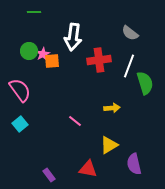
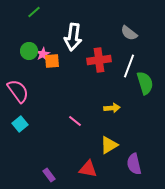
green line: rotated 40 degrees counterclockwise
gray semicircle: moved 1 px left
pink semicircle: moved 2 px left, 1 px down
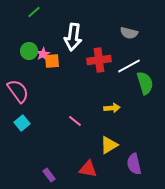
gray semicircle: rotated 24 degrees counterclockwise
white line: rotated 40 degrees clockwise
cyan square: moved 2 px right, 1 px up
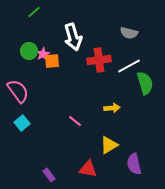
white arrow: rotated 24 degrees counterclockwise
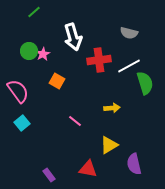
orange square: moved 5 px right, 20 px down; rotated 35 degrees clockwise
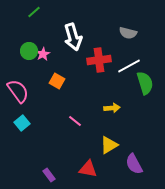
gray semicircle: moved 1 px left
purple semicircle: rotated 15 degrees counterclockwise
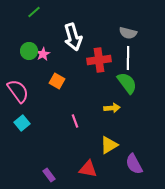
white line: moved 1 px left, 8 px up; rotated 60 degrees counterclockwise
green semicircle: moved 18 px left; rotated 20 degrees counterclockwise
pink line: rotated 32 degrees clockwise
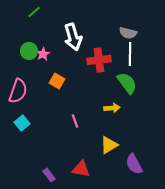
white line: moved 2 px right, 4 px up
pink semicircle: rotated 55 degrees clockwise
red triangle: moved 7 px left
